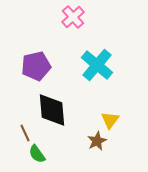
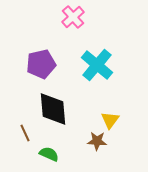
purple pentagon: moved 5 px right, 2 px up
black diamond: moved 1 px right, 1 px up
brown star: rotated 30 degrees clockwise
green semicircle: moved 12 px right; rotated 150 degrees clockwise
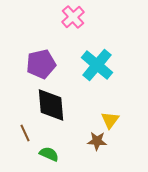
black diamond: moved 2 px left, 4 px up
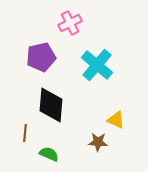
pink cross: moved 3 px left, 6 px down; rotated 15 degrees clockwise
purple pentagon: moved 7 px up
black diamond: rotated 9 degrees clockwise
yellow triangle: moved 6 px right; rotated 42 degrees counterclockwise
brown line: rotated 30 degrees clockwise
brown star: moved 1 px right, 1 px down
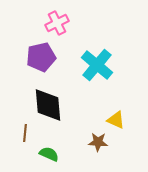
pink cross: moved 13 px left
black diamond: moved 3 px left; rotated 9 degrees counterclockwise
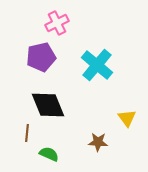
black diamond: rotated 18 degrees counterclockwise
yellow triangle: moved 11 px right, 2 px up; rotated 30 degrees clockwise
brown line: moved 2 px right
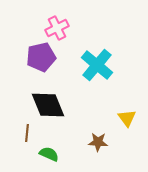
pink cross: moved 5 px down
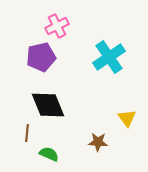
pink cross: moved 2 px up
cyan cross: moved 12 px right, 8 px up; rotated 16 degrees clockwise
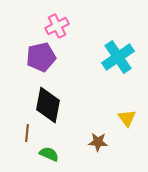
cyan cross: moved 9 px right
black diamond: rotated 33 degrees clockwise
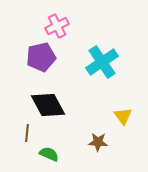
cyan cross: moved 16 px left, 5 px down
black diamond: rotated 39 degrees counterclockwise
yellow triangle: moved 4 px left, 2 px up
